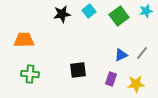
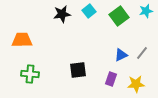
orange trapezoid: moved 2 px left
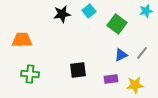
green square: moved 2 px left, 8 px down; rotated 18 degrees counterclockwise
purple rectangle: rotated 64 degrees clockwise
yellow star: moved 1 px left, 1 px down
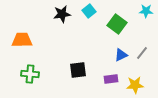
cyan star: rotated 16 degrees clockwise
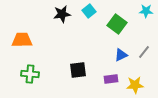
gray line: moved 2 px right, 1 px up
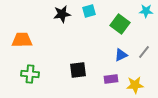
cyan square: rotated 24 degrees clockwise
green square: moved 3 px right
